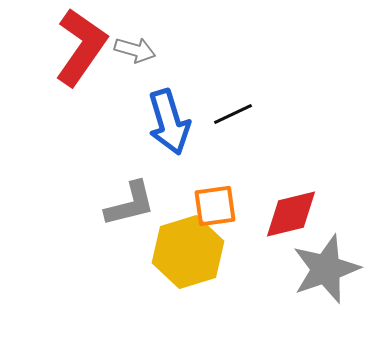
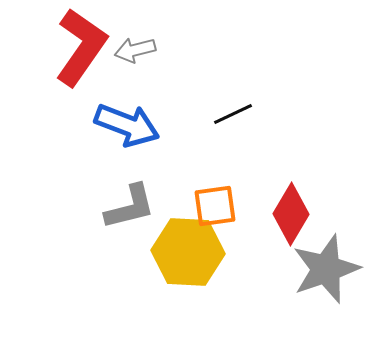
gray arrow: rotated 150 degrees clockwise
blue arrow: moved 42 px left, 3 px down; rotated 52 degrees counterclockwise
gray L-shape: moved 3 px down
red diamond: rotated 46 degrees counterclockwise
yellow hexagon: rotated 20 degrees clockwise
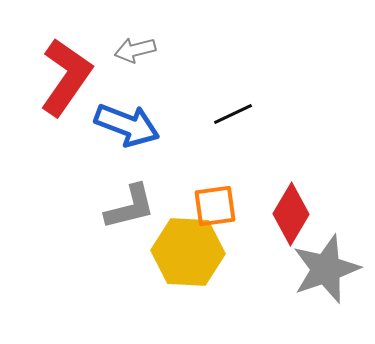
red L-shape: moved 15 px left, 30 px down
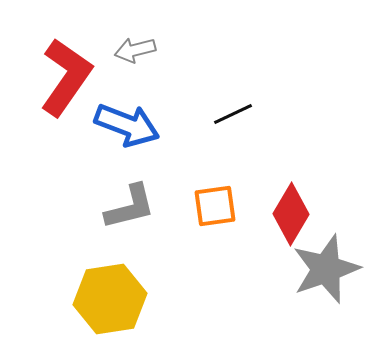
yellow hexagon: moved 78 px left, 47 px down; rotated 12 degrees counterclockwise
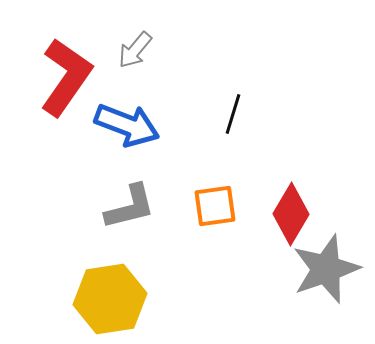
gray arrow: rotated 36 degrees counterclockwise
black line: rotated 48 degrees counterclockwise
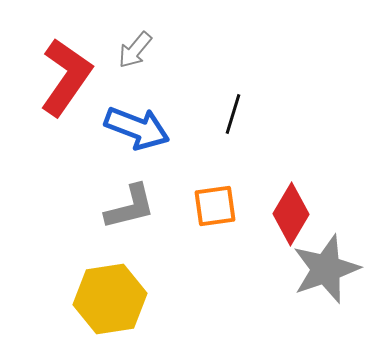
blue arrow: moved 10 px right, 3 px down
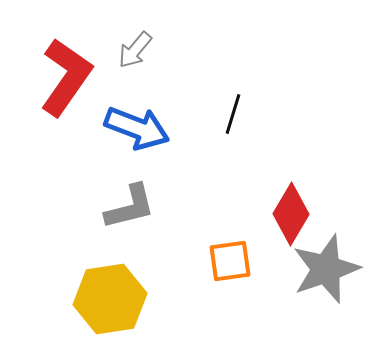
orange square: moved 15 px right, 55 px down
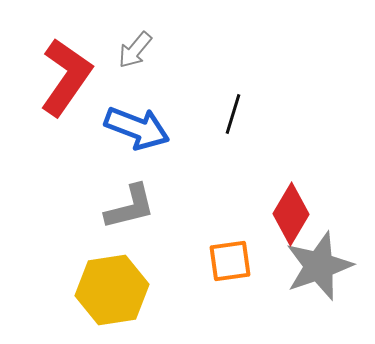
gray star: moved 7 px left, 3 px up
yellow hexagon: moved 2 px right, 9 px up
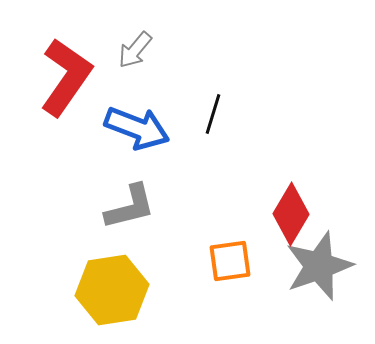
black line: moved 20 px left
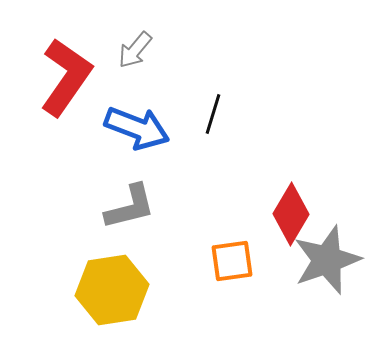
orange square: moved 2 px right
gray star: moved 8 px right, 6 px up
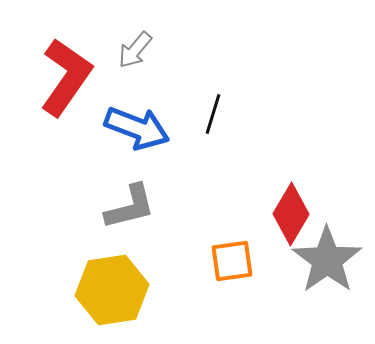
gray star: rotated 16 degrees counterclockwise
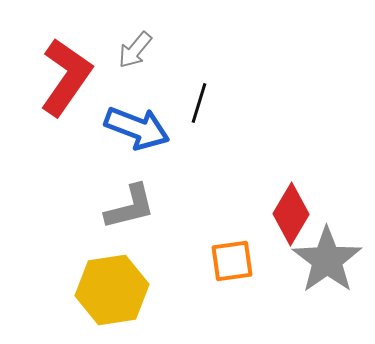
black line: moved 14 px left, 11 px up
